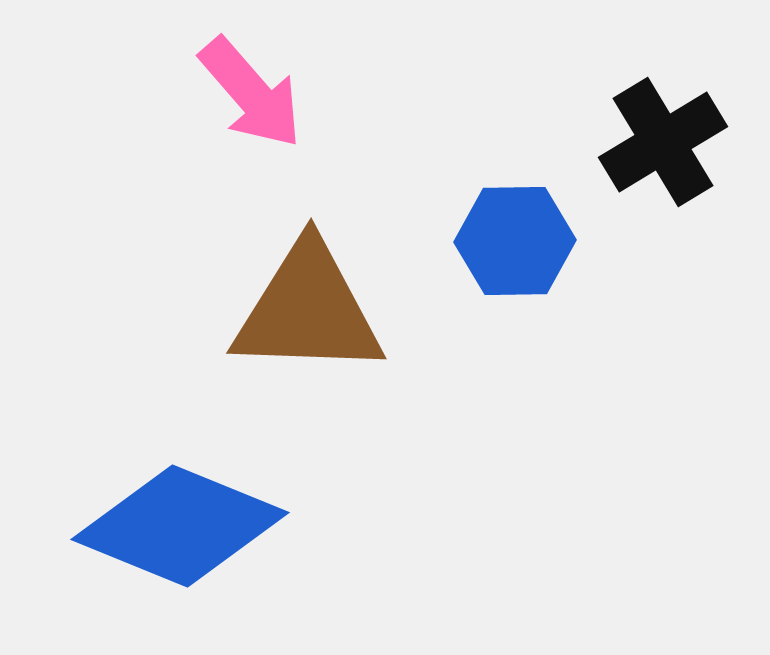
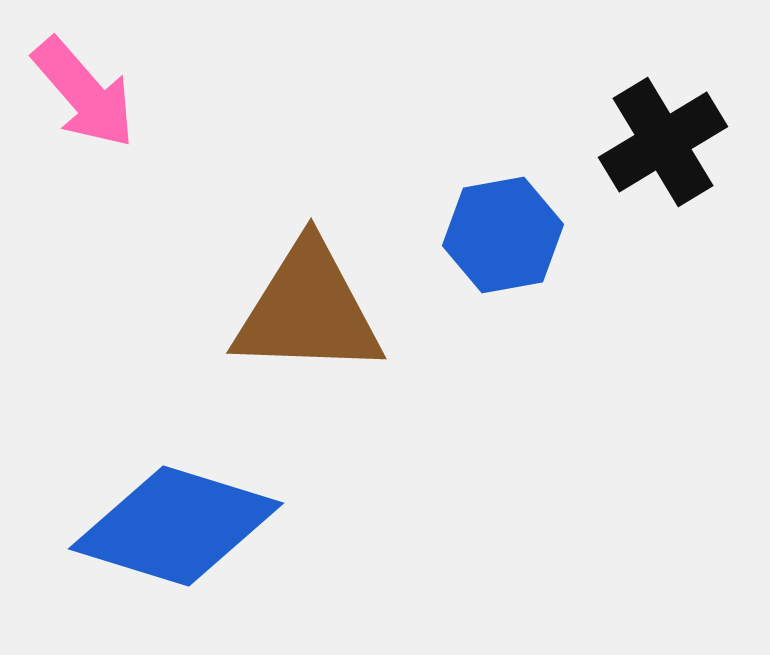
pink arrow: moved 167 px left
blue hexagon: moved 12 px left, 6 px up; rotated 9 degrees counterclockwise
blue diamond: moved 4 px left; rotated 5 degrees counterclockwise
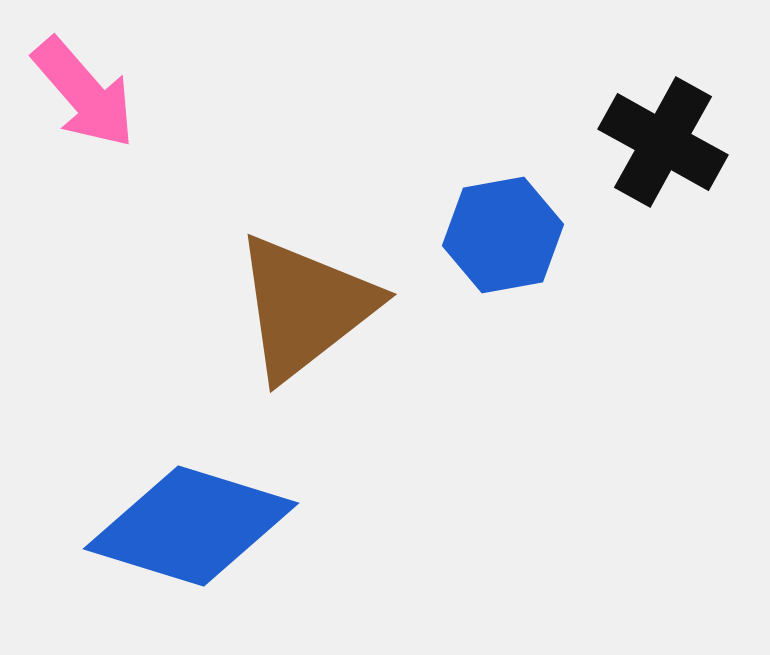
black cross: rotated 30 degrees counterclockwise
brown triangle: moved 3 px left, 3 px up; rotated 40 degrees counterclockwise
blue diamond: moved 15 px right
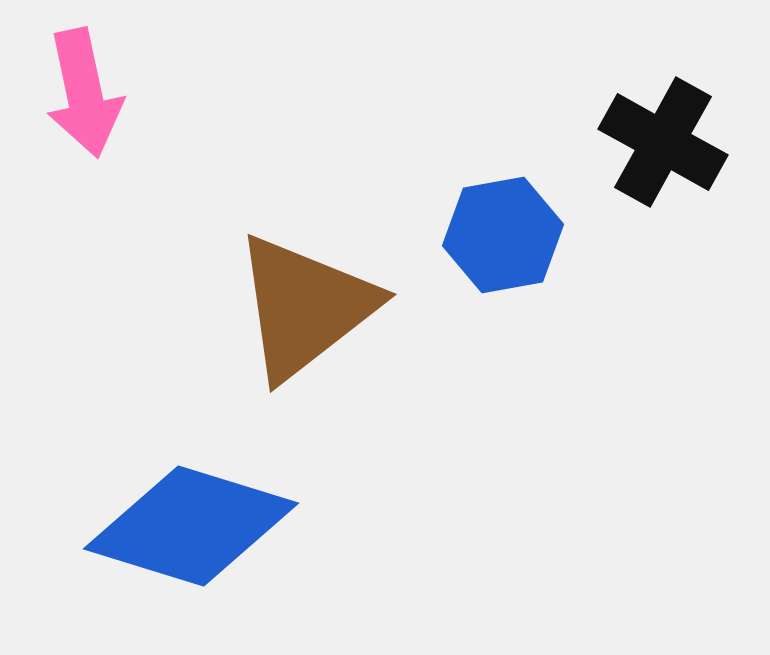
pink arrow: rotated 29 degrees clockwise
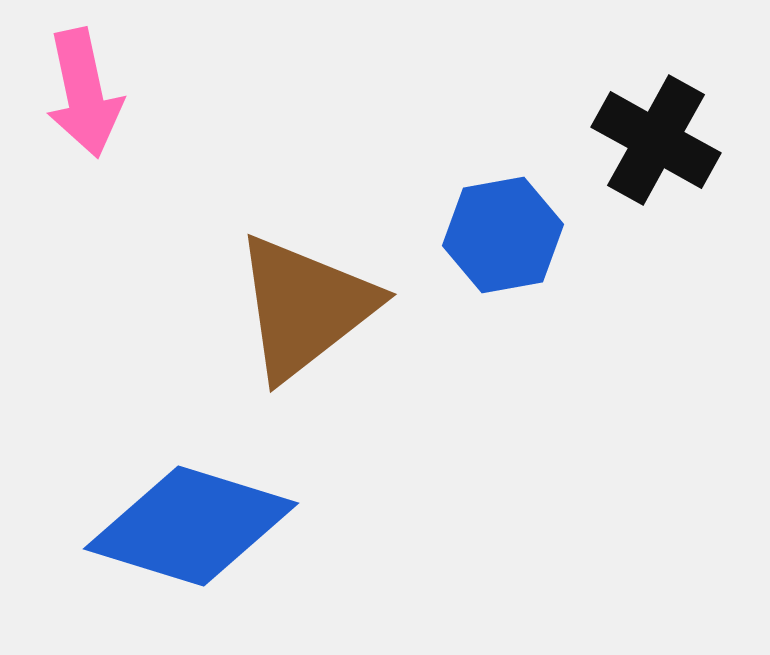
black cross: moved 7 px left, 2 px up
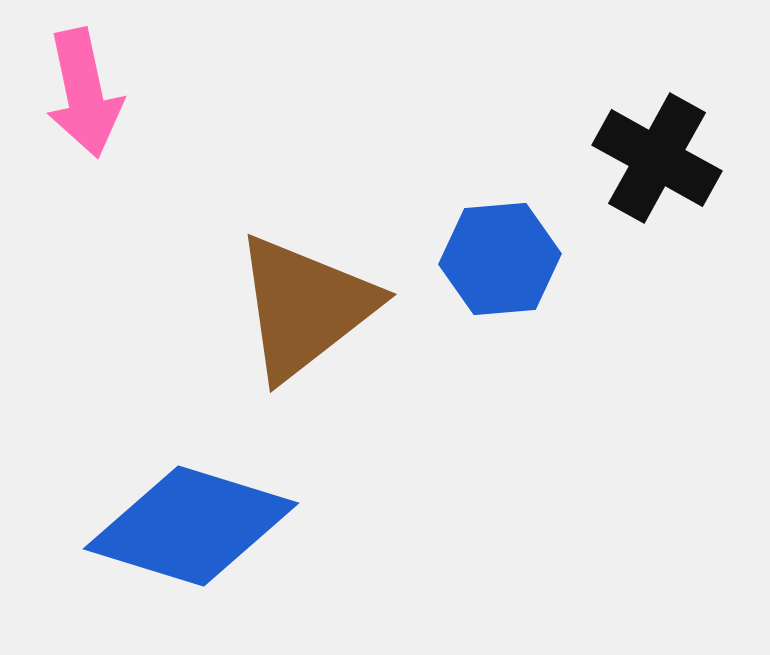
black cross: moved 1 px right, 18 px down
blue hexagon: moved 3 px left, 24 px down; rotated 5 degrees clockwise
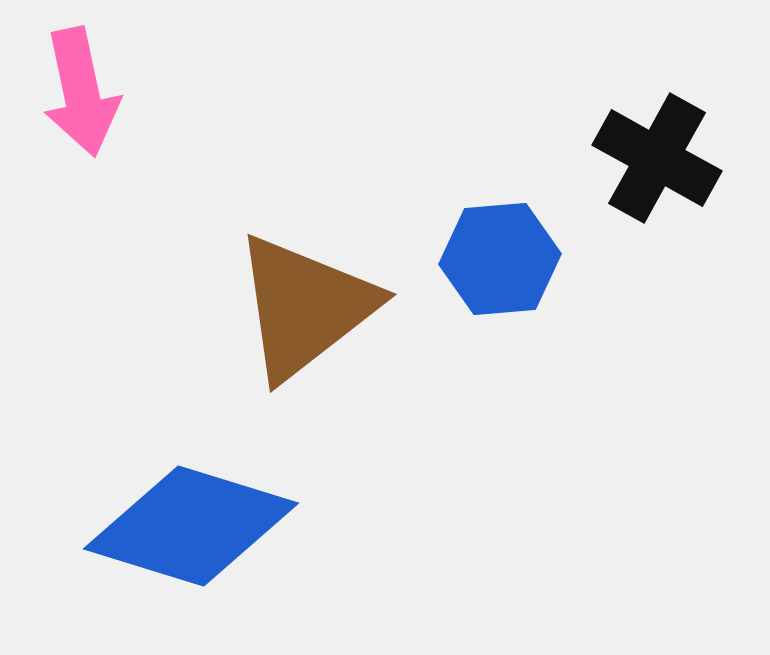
pink arrow: moved 3 px left, 1 px up
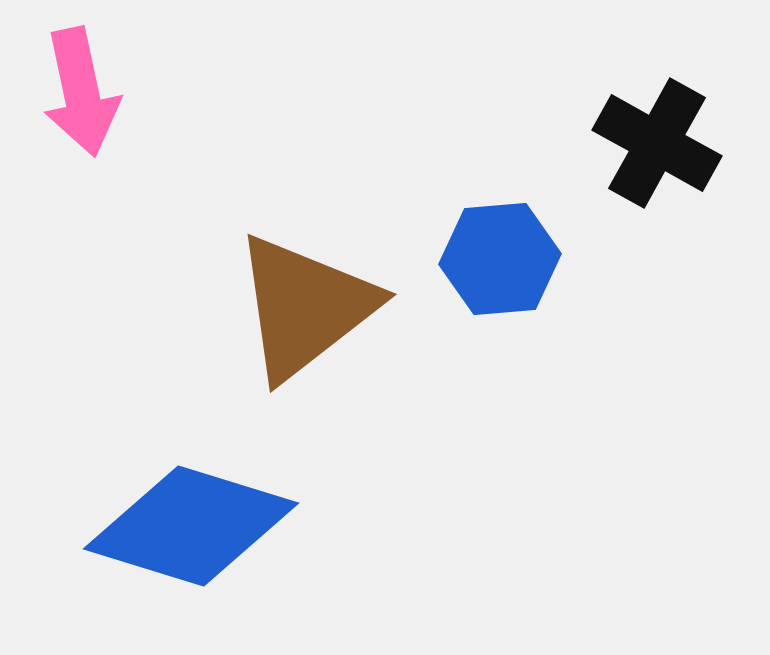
black cross: moved 15 px up
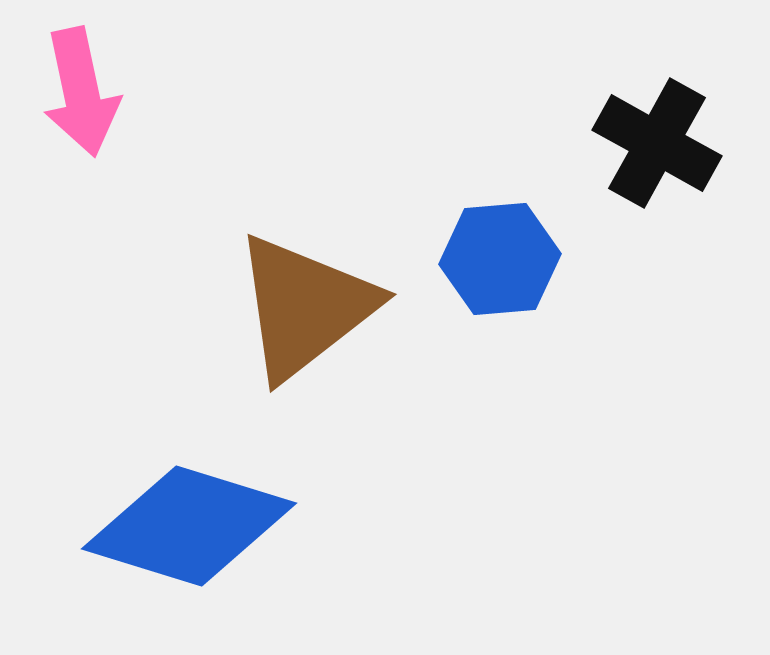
blue diamond: moved 2 px left
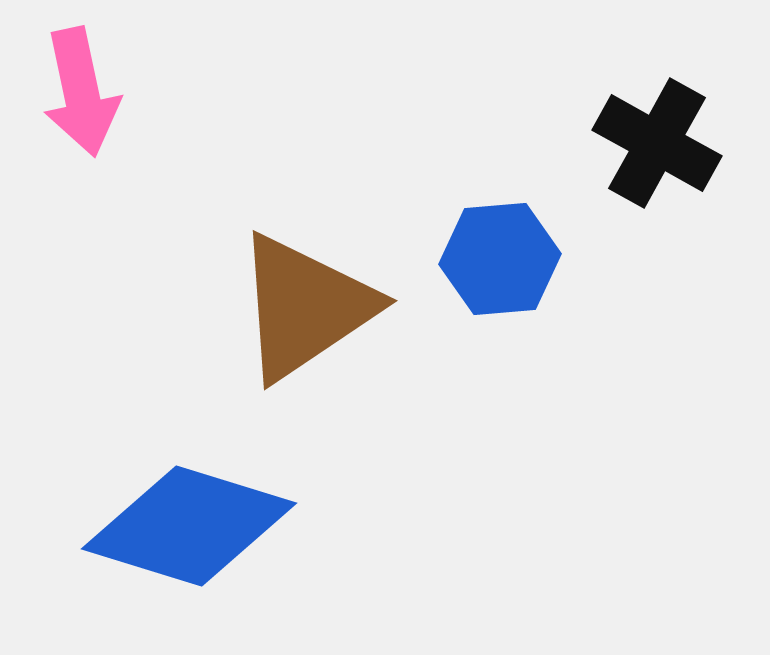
brown triangle: rotated 4 degrees clockwise
